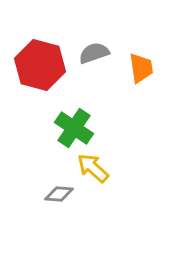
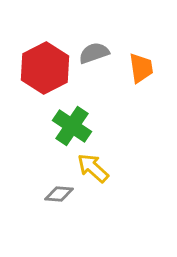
red hexagon: moved 5 px right, 3 px down; rotated 18 degrees clockwise
green cross: moved 2 px left, 2 px up
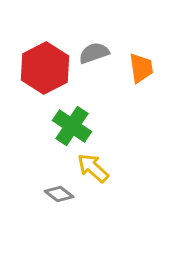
gray diamond: rotated 32 degrees clockwise
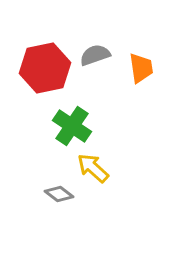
gray semicircle: moved 1 px right, 2 px down
red hexagon: rotated 15 degrees clockwise
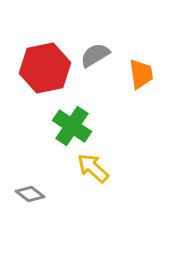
gray semicircle: rotated 12 degrees counterclockwise
orange trapezoid: moved 6 px down
gray diamond: moved 29 px left
